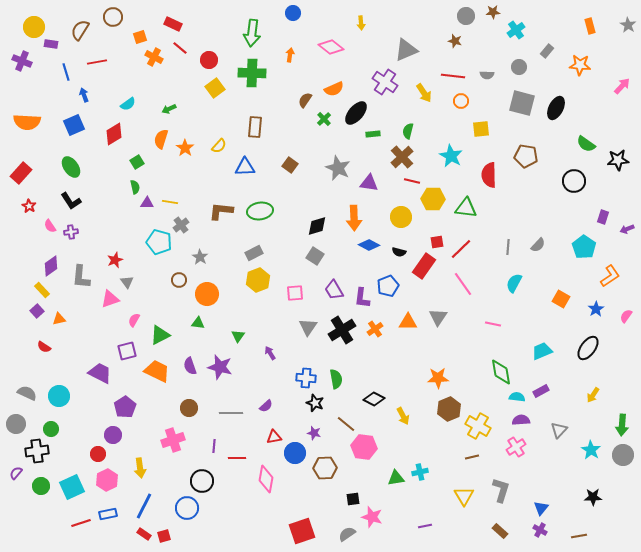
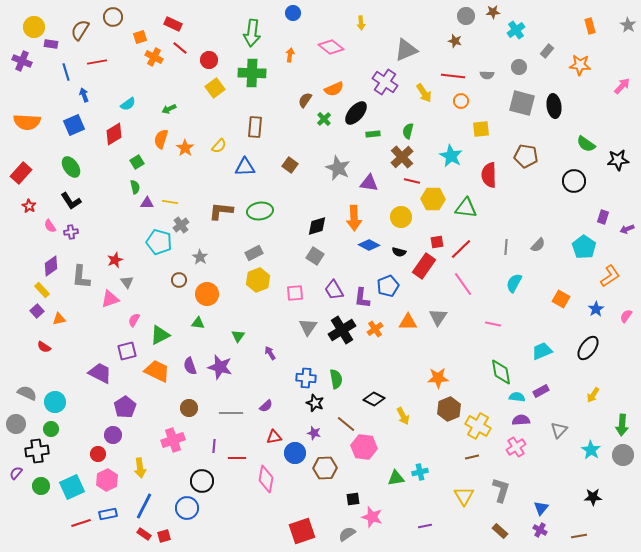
black ellipse at (556, 108): moved 2 px left, 2 px up; rotated 35 degrees counterclockwise
gray line at (508, 247): moved 2 px left
cyan circle at (59, 396): moved 4 px left, 6 px down
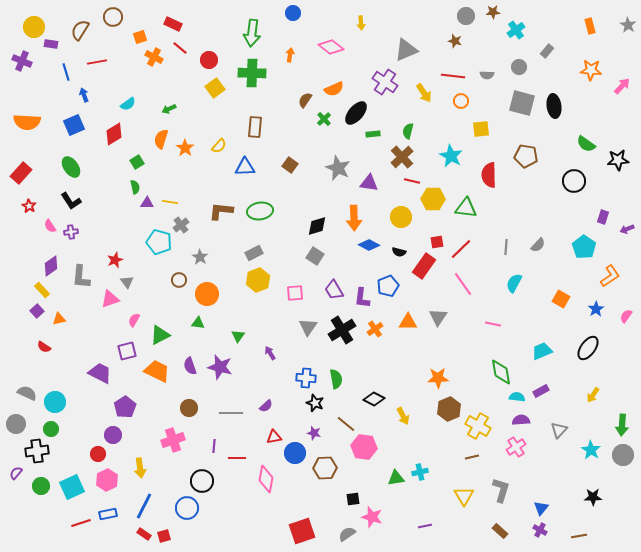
orange star at (580, 65): moved 11 px right, 5 px down
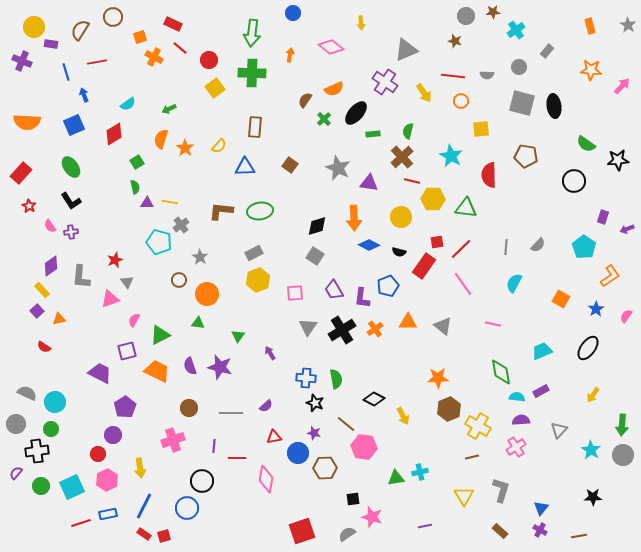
gray triangle at (438, 317): moved 5 px right, 9 px down; rotated 24 degrees counterclockwise
blue circle at (295, 453): moved 3 px right
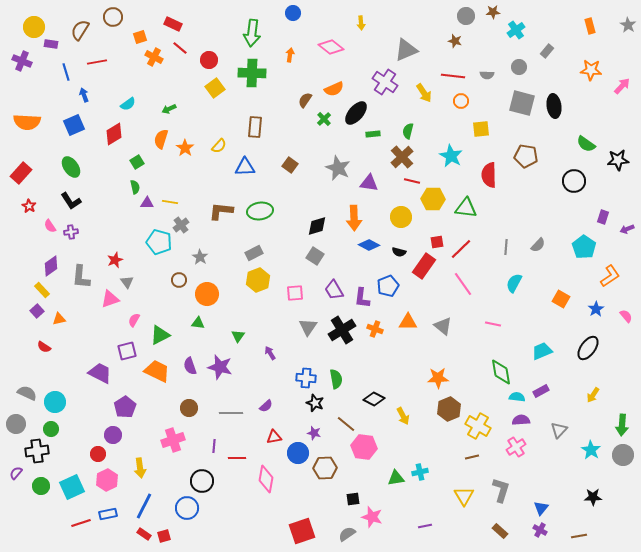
pink semicircle at (626, 316): rotated 104 degrees clockwise
orange cross at (375, 329): rotated 35 degrees counterclockwise
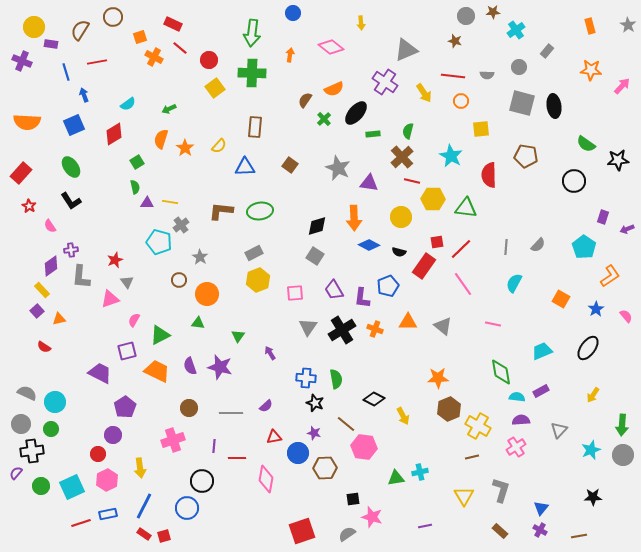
purple cross at (71, 232): moved 18 px down
gray circle at (16, 424): moved 5 px right
cyan star at (591, 450): rotated 18 degrees clockwise
black cross at (37, 451): moved 5 px left
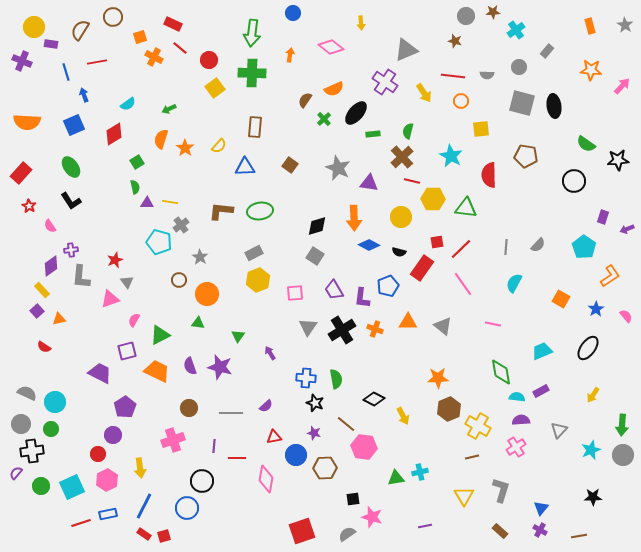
gray star at (628, 25): moved 3 px left
red rectangle at (424, 266): moved 2 px left, 2 px down
blue circle at (298, 453): moved 2 px left, 2 px down
